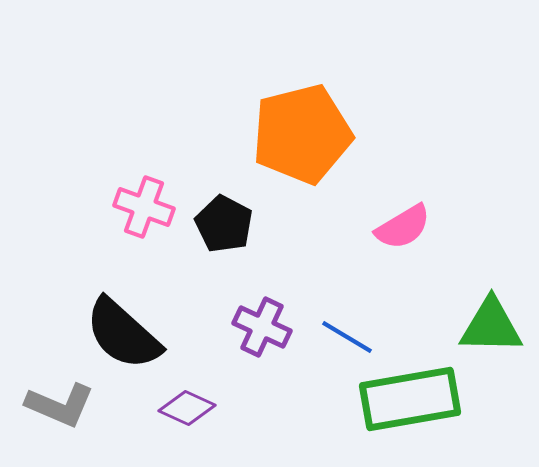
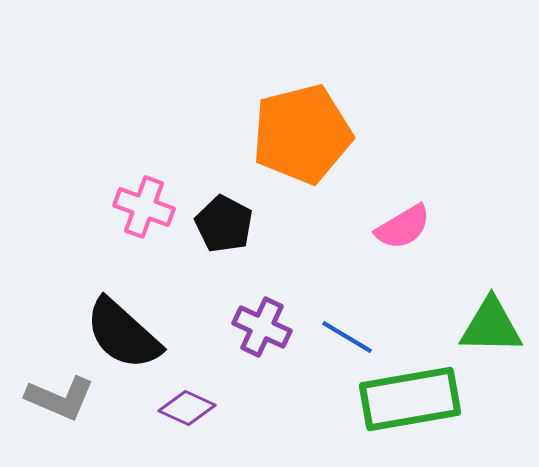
gray L-shape: moved 7 px up
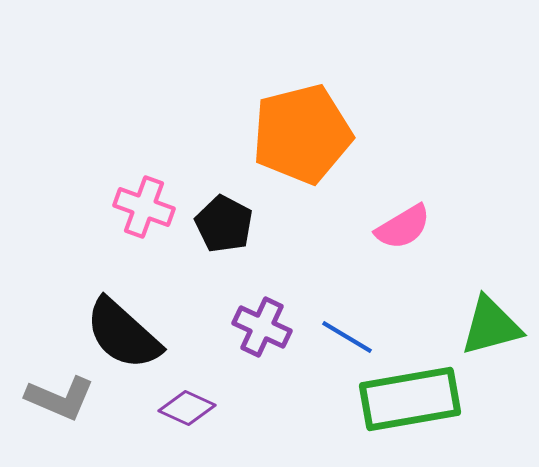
green triangle: rotated 16 degrees counterclockwise
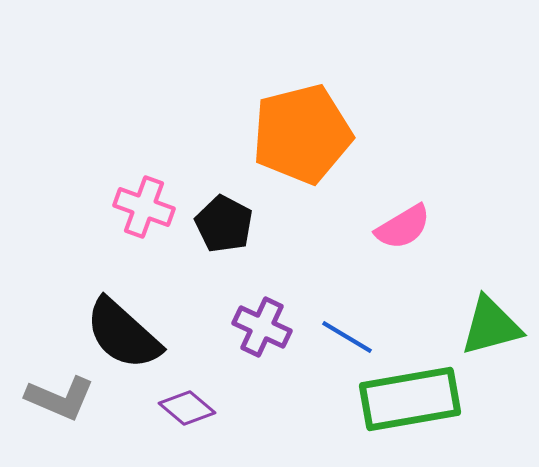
purple diamond: rotated 16 degrees clockwise
